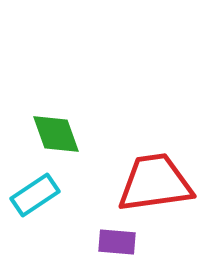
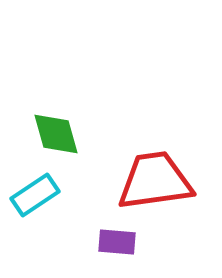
green diamond: rotated 4 degrees clockwise
red trapezoid: moved 2 px up
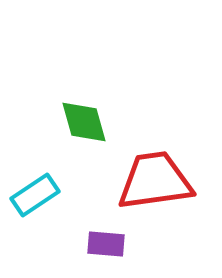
green diamond: moved 28 px right, 12 px up
purple rectangle: moved 11 px left, 2 px down
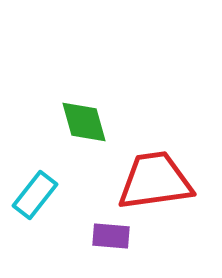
cyan rectangle: rotated 18 degrees counterclockwise
purple rectangle: moved 5 px right, 8 px up
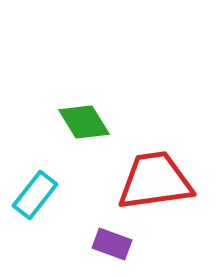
green diamond: rotated 16 degrees counterclockwise
purple rectangle: moved 1 px right, 8 px down; rotated 15 degrees clockwise
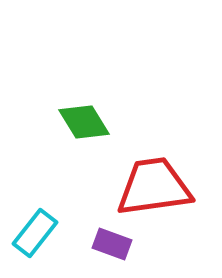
red trapezoid: moved 1 px left, 6 px down
cyan rectangle: moved 38 px down
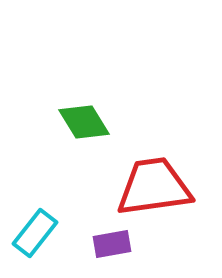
purple rectangle: rotated 30 degrees counterclockwise
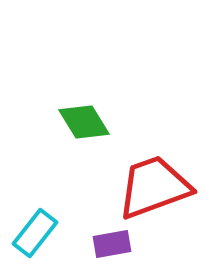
red trapezoid: rotated 12 degrees counterclockwise
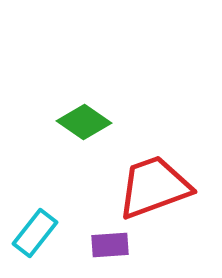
green diamond: rotated 24 degrees counterclockwise
purple rectangle: moved 2 px left, 1 px down; rotated 6 degrees clockwise
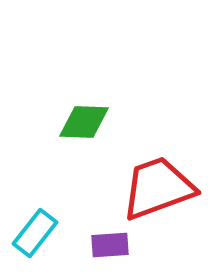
green diamond: rotated 32 degrees counterclockwise
red trapezoid: moved 4 px right, 1 px down
